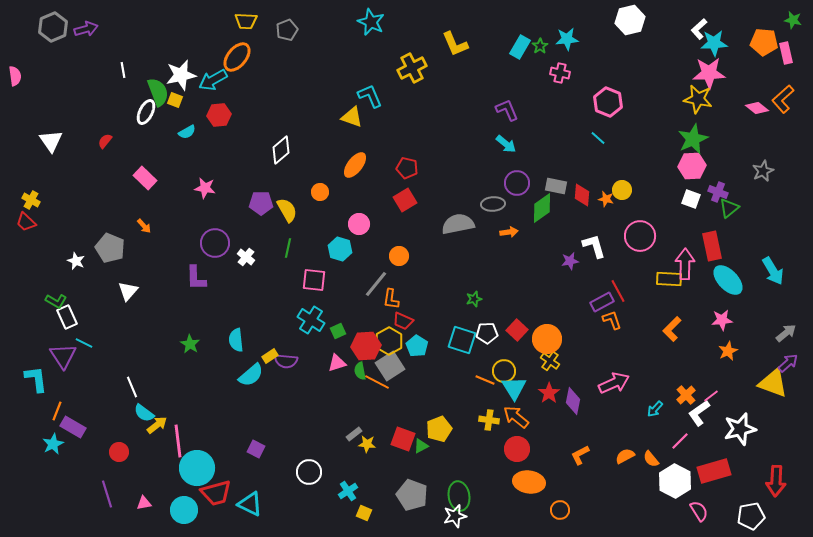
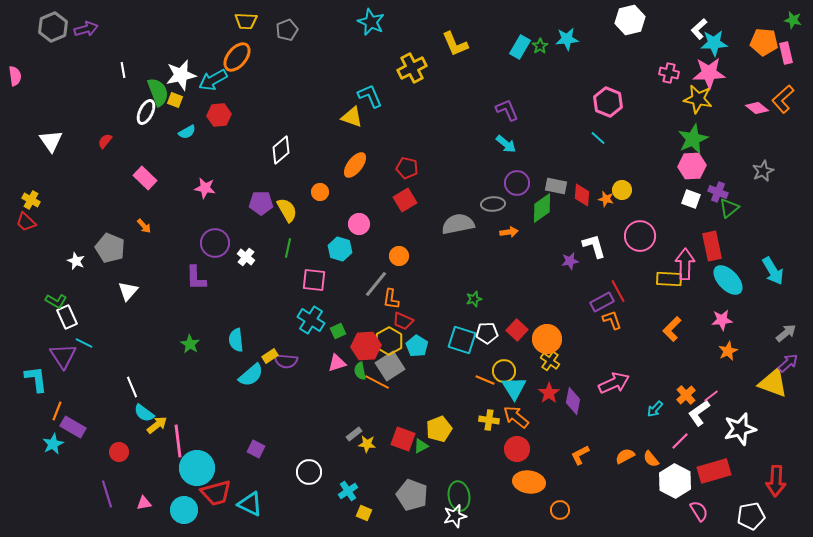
pink cross at (560, 73): moved 109 px right
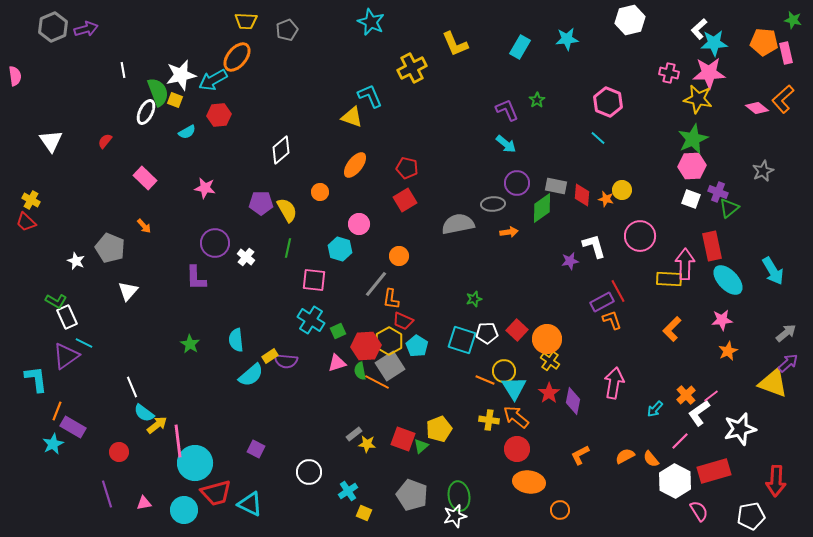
green star at (540, 46): moved 3 px left, 54 px down
purple triangle at (63, 356): moved 3 px right; rotated 28 degrees clockwise
pink arrow at (614, 383): rotated 56 degrees counterclockwise
green triangle at (421, 446): rotated 14 degrees counterclockwise
cyan circle at (197, 468): moved 2 px left, 5 px up
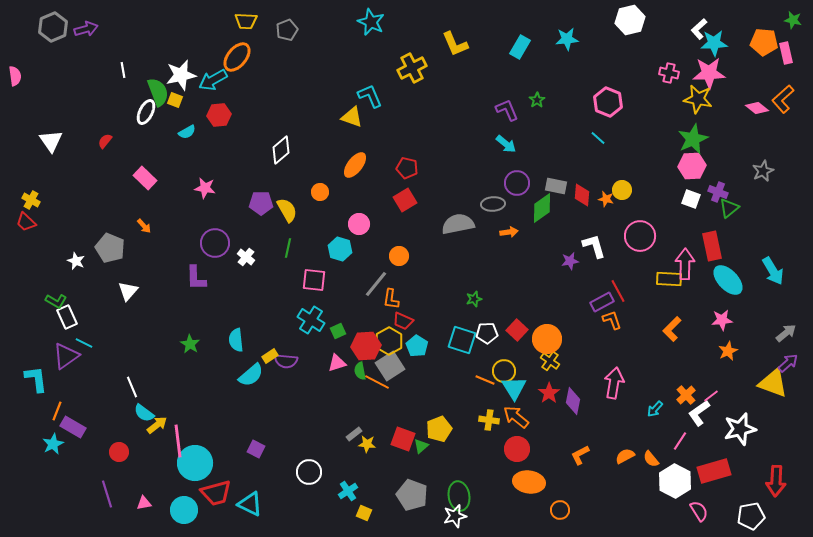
pink line at (680, 441): rotated 12 degrees counterclockwise
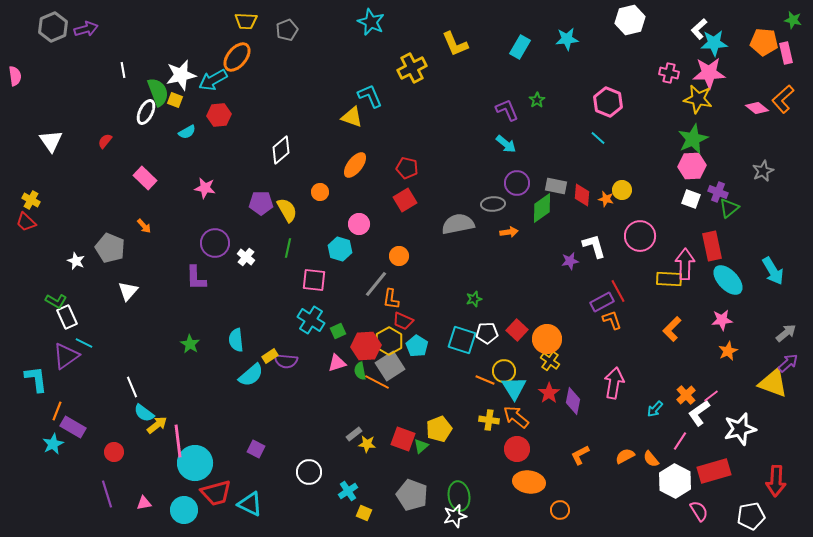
red circle at (119, 452): moved 5 px left
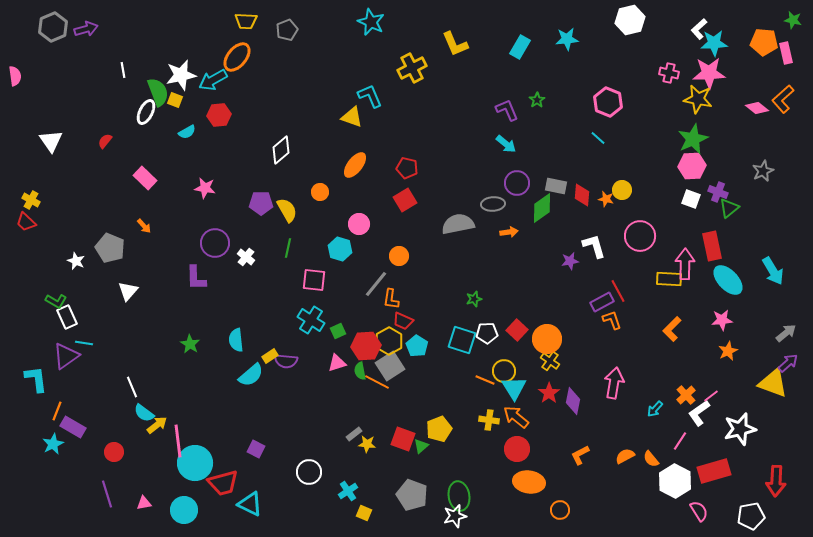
cyan line at (84, 343): rotated 18 degrees counterclockwise
red trapezoid at (216, 493): moved 7 px right, 10 px up
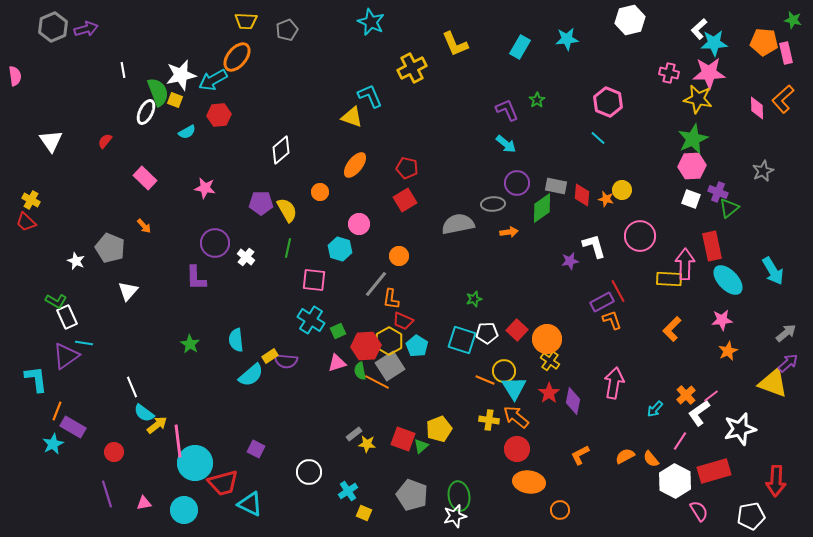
pink diamond at (757, 108): rotated 50 degrees clockwise
